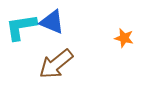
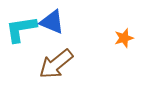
cyan L-shape: moved 2 px down
orange star: rotated 30 degrees counterclockwise
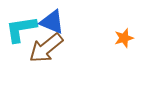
brown arrow: moved 10 px left, 16 px up
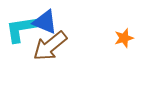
blue triangle: moved 7 px left
brown arrow: moved 4 px right, 2 px up
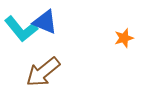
cyan L-shape: rotated 120 degrees counterclockwise
brown arrow: moved 7 px left, 26 px down
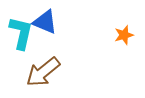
cyan L-shape: moved 4 px down; rotated 128 degrees counterclockwise
orange star: moved 3 px up
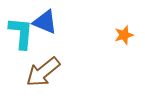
cyan L-shape: rotated 8 degrees counterclockwise
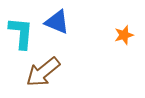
blue triangle: moved 12 px right
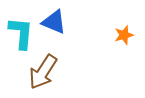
blue triangle: moved 3 px left
brown arrow: rotated 18 degrees counterclockwise
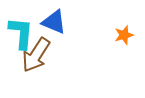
brown arrow: moved 7 px left, 17 px up
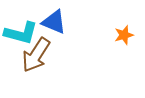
cyan L-shape: rotated 100 degrees clockwise
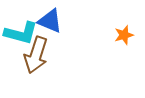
blue triangle: moved 4 px left, 1 px up
brown arrow: rotated 15 degrees counterclockwise
